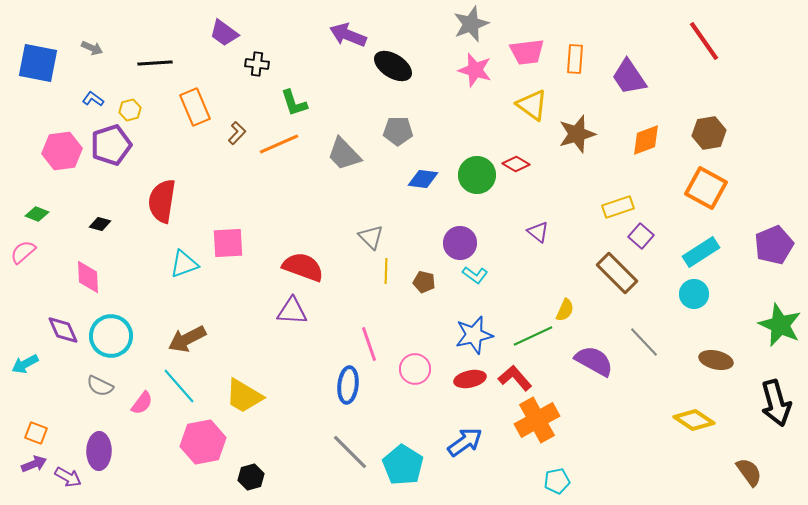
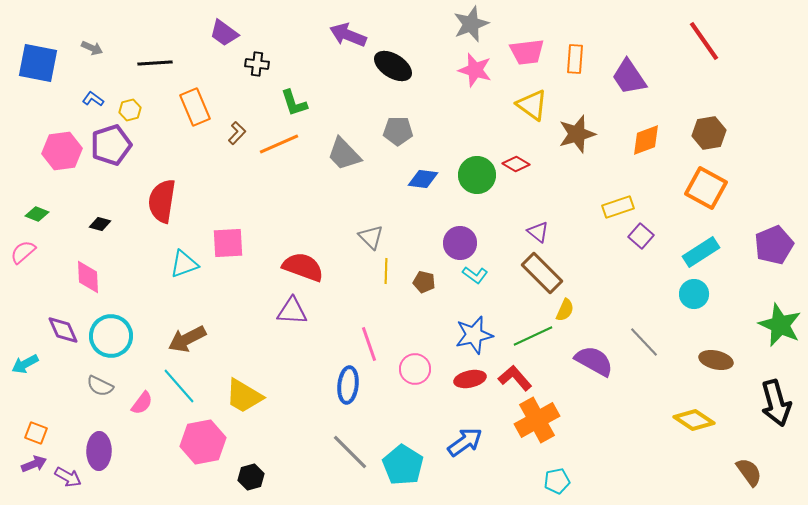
brown rectangle at (617, 273): moved 75 px left
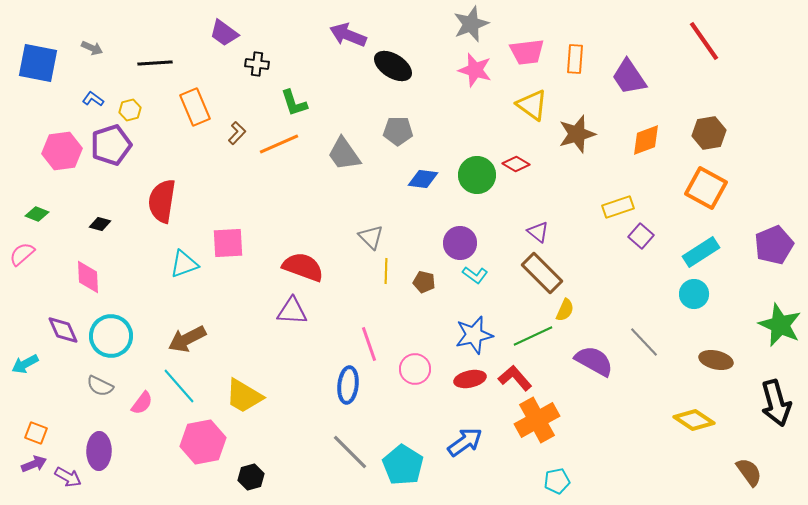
gray trapezoid at (344, 154): rotated 9 degrees clockwise
pink semicircle at (23, 252): moved 1 px left, 2 px down
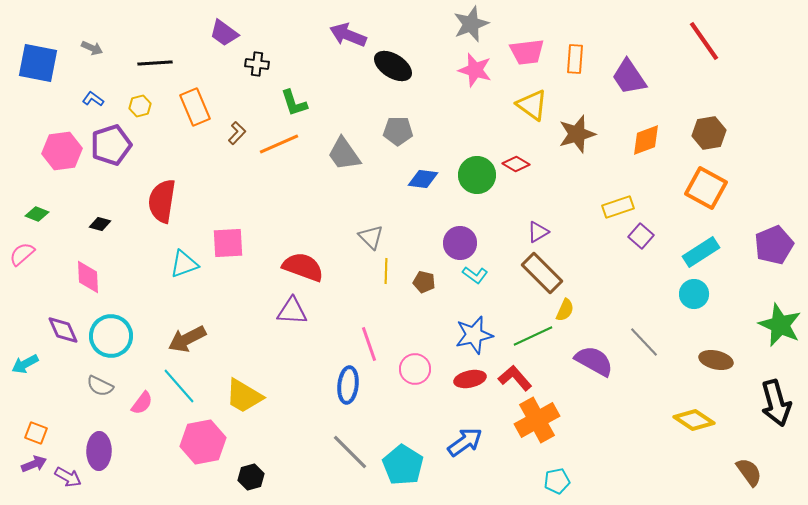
yellow hexagon at (130, 110): moved 10 px right, 4 px up
purple triangle at (538, 232): rotated 50 degrees clockwise
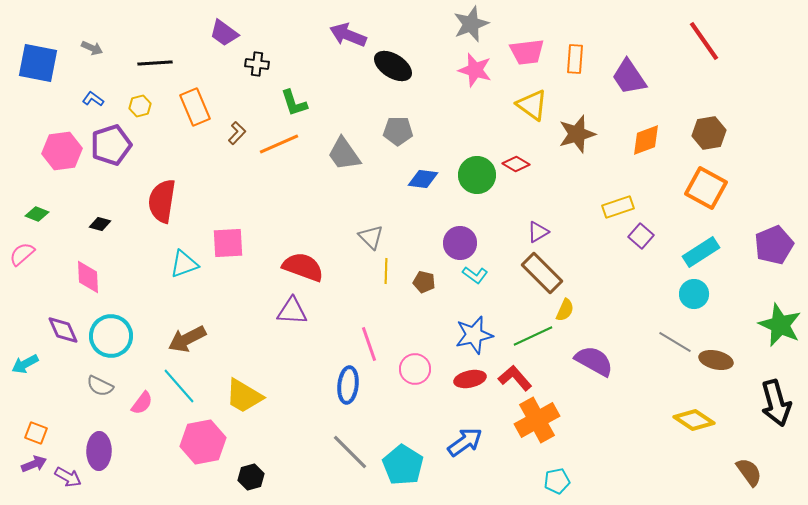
gray line at (644, 342): moved 31 px right; rotated 16 degrees counterclockwise
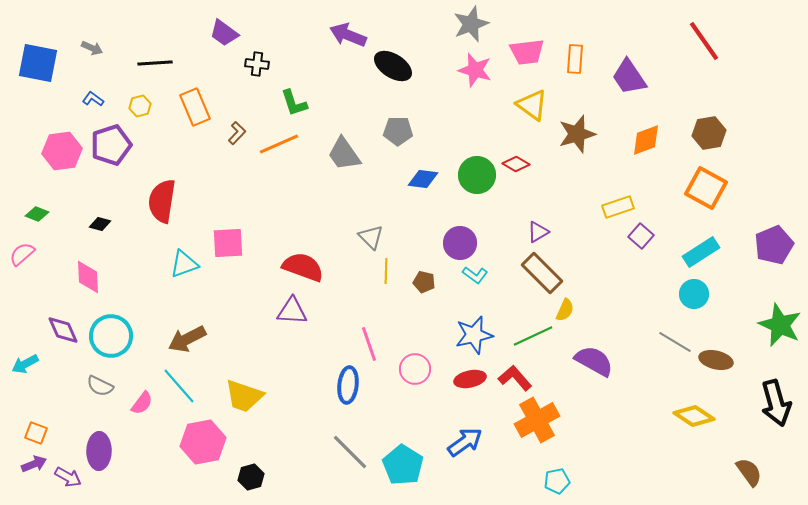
yellow trapezoid at (244, 396): rotated 12 degrees counterclockwise
yellow diamond at (694, 420): moved 4 px up
